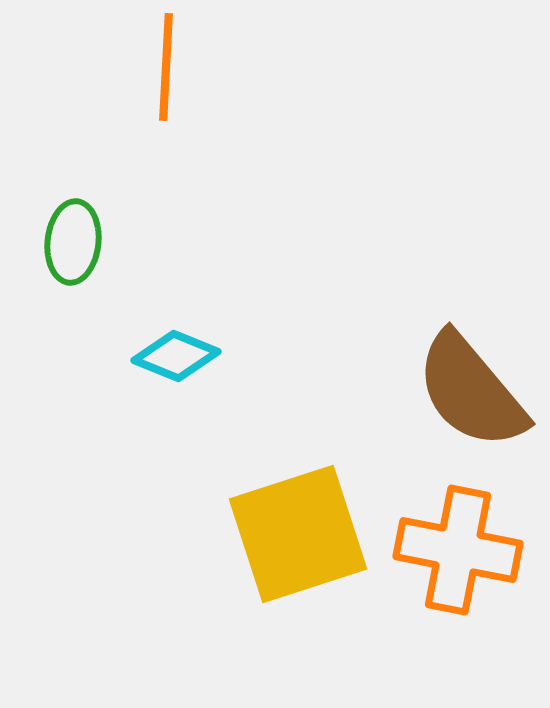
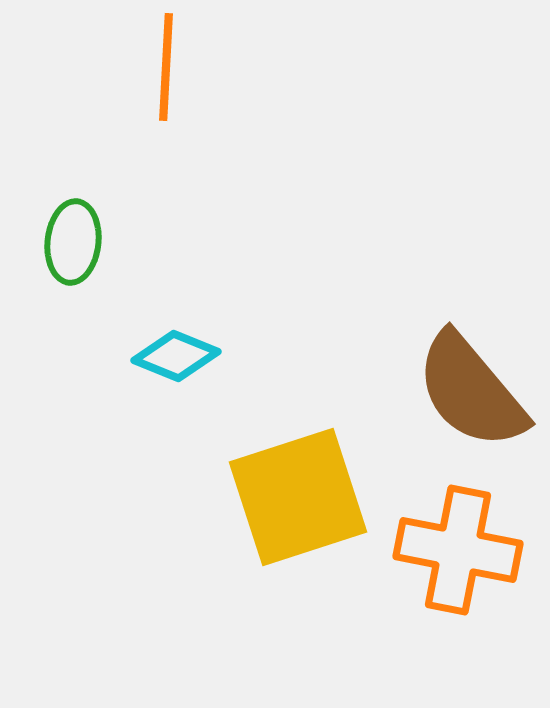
yellow square: moved 37 px up
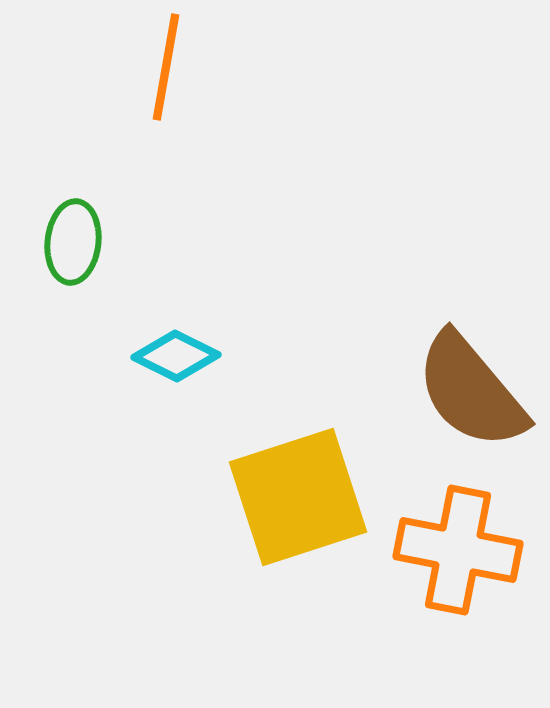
orange line: rotated 7 degrees clockwise
cyan diamond: rotated 4 degrees clockwise
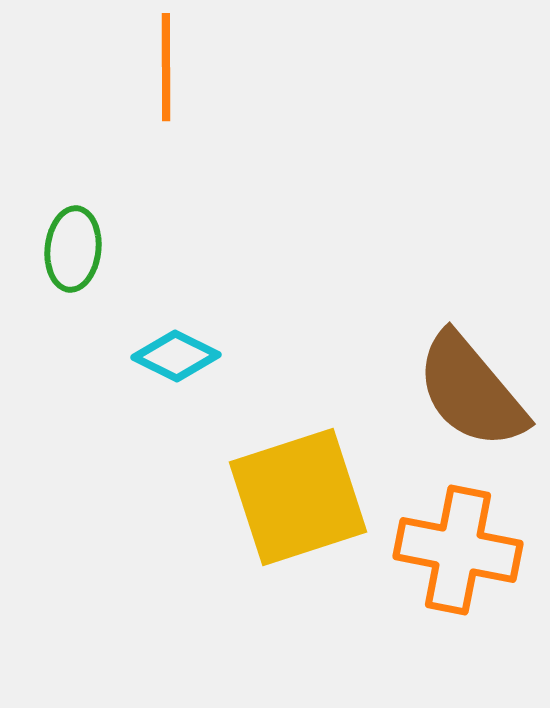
orange line: rotated 10 degrees counterclockwise
green ellipse: moved 7 px down
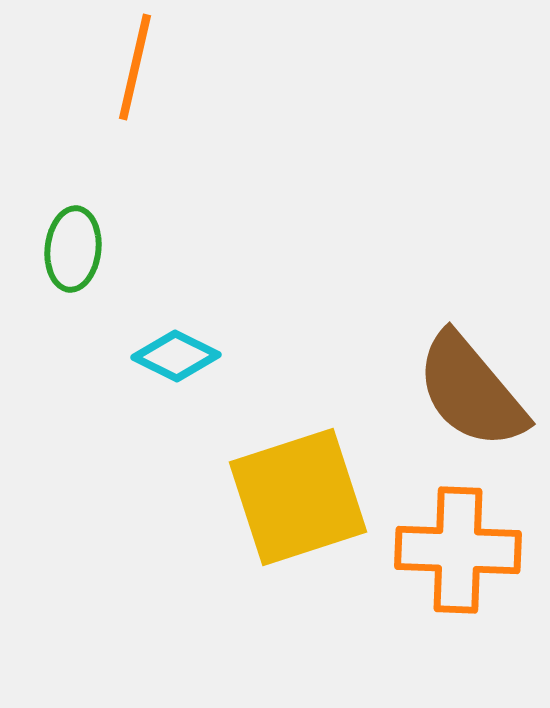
orange line: moved 31 px left; rotated 13 degrees clockwise
orange cross: rotated 9 degrees counterclockwise
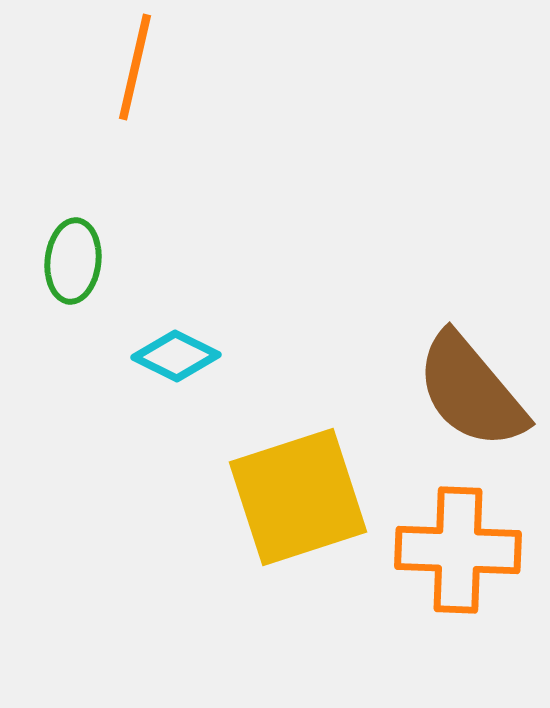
green ellipse: moved 12 px down
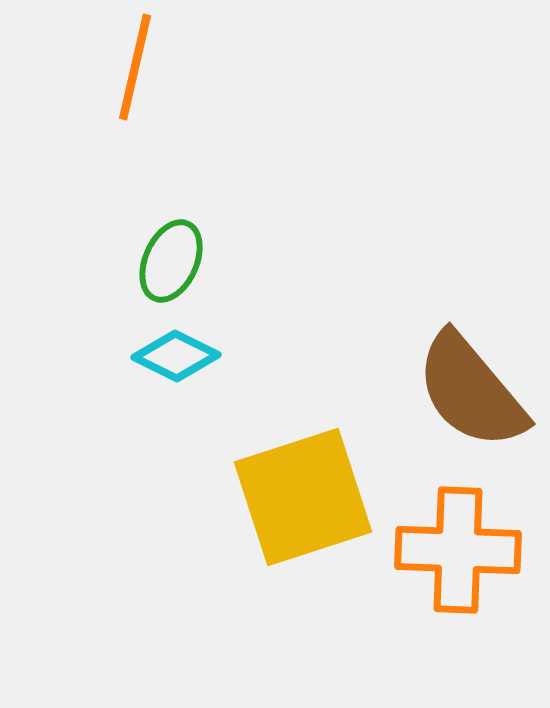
green ellipse: moved 98 px right; rotated 18 degrees clockwise
yellow square: moved 5 px right
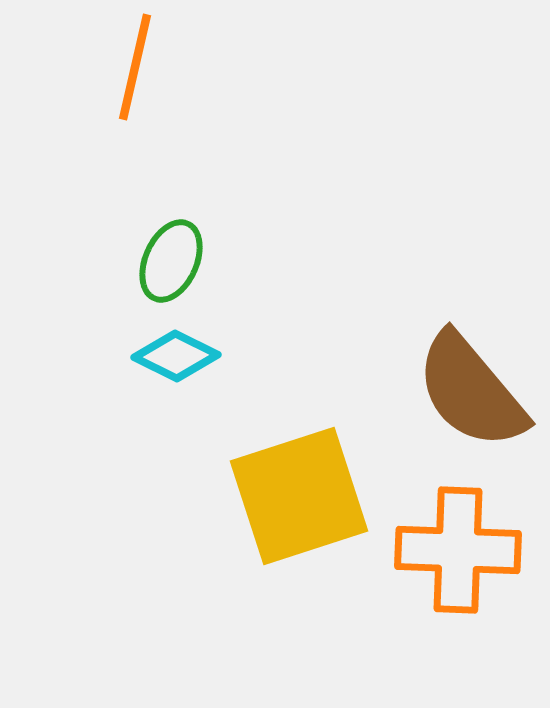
yellow square: moved 4 px left, 1 px up
